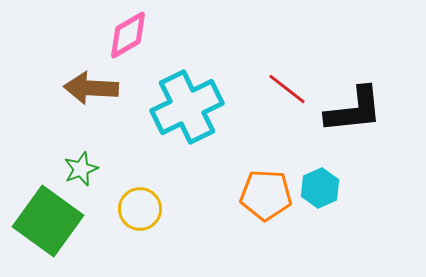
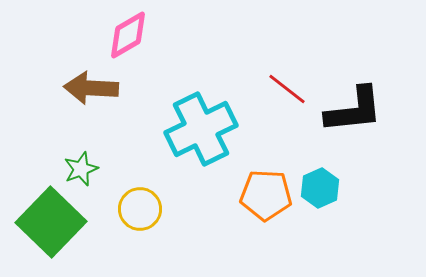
cyan cross: moved 14 px right, 22 px down
green square: moved 3 px right, 1 px down; rotated 8 degrees clockwise
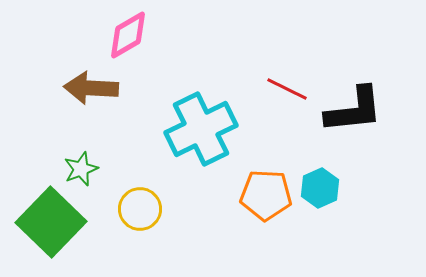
red line: rotated 12 degrees counterclockwise
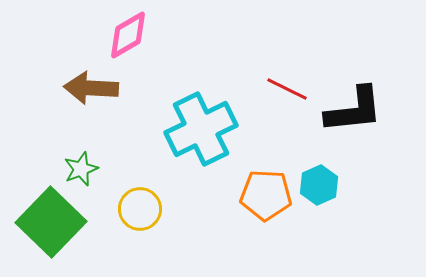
cyan hexagon: moved 1 px left, 3 px up
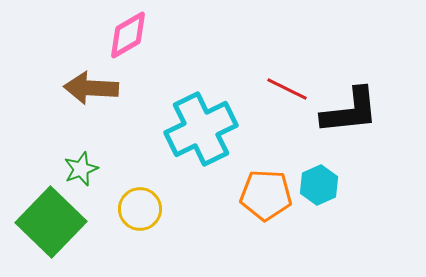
black L-shape: moved 4 px left, 1 px down
